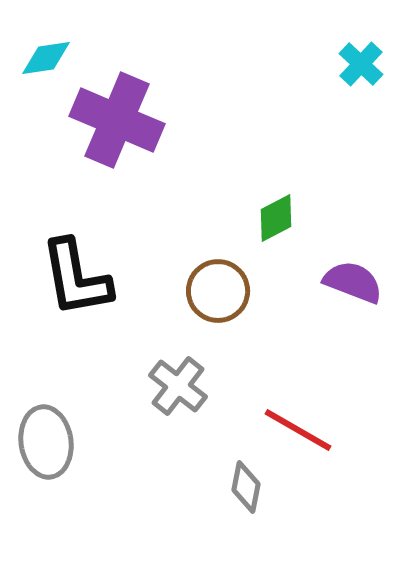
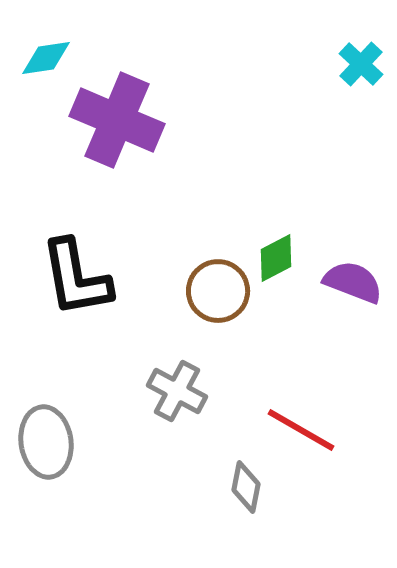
green diamond: moved 40 px down
gray cross: moved 1 px left, 5 px down; rotated 10 degrees counterclockwise
red line: moved 3 px right
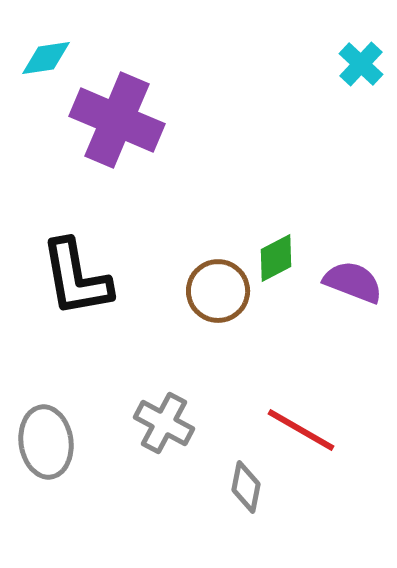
gray cross: moved 13 px left, 32 px down
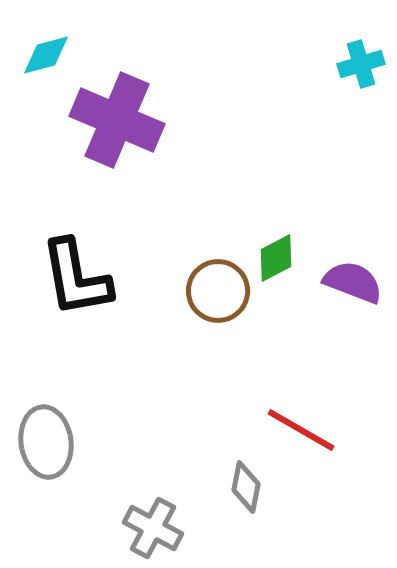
cyan diamond: moved 3 px up; rotated 6 degrees counterclockwise
cyan cross: rotated 30 degrees clockwise
gray cross: moved 11 px left, 105 px down
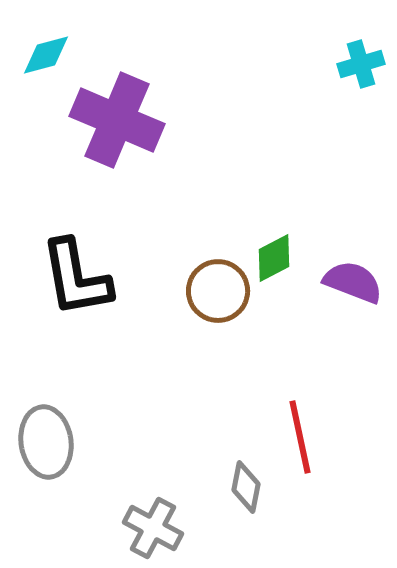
green diamond: moved 2 px left
red line: moved 1 px left, 7 px down; rotated 48 degrees clockwise
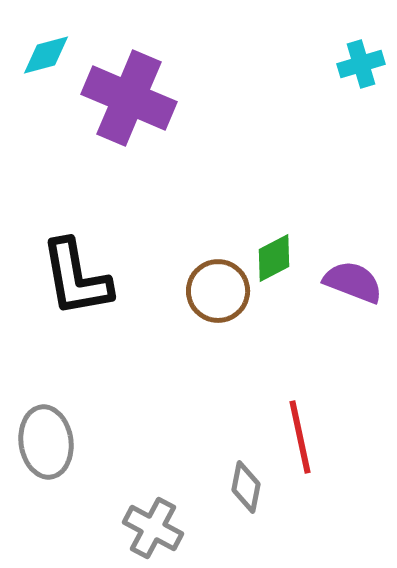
purple cross: moved 12 px right, 22 px up
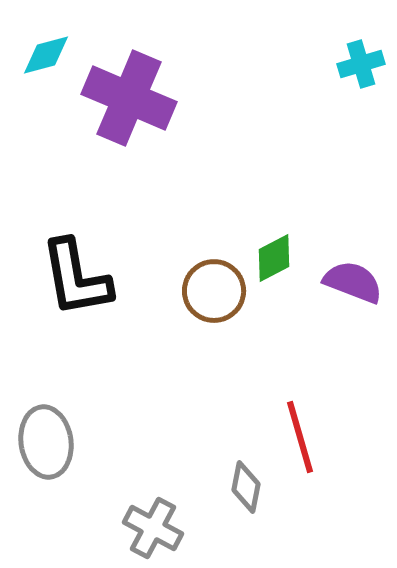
brown circle: moved 4 px left
red line: rotated 4 degrees counterclockwise
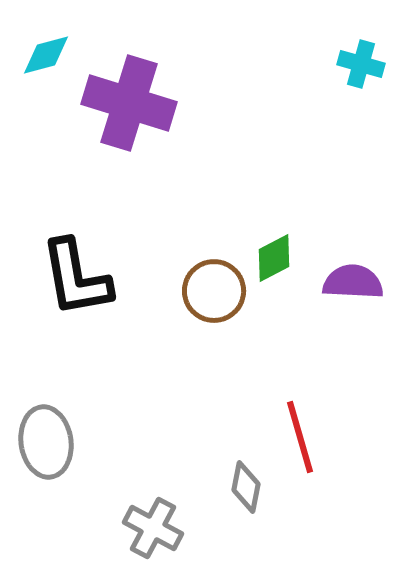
cyan cross: rotated 33 degrees clockwise
purple cross: moved 5 px down; rotated 6 degrees counterclockwise
purple semicircle: rotated 18 degrees counterclockwise
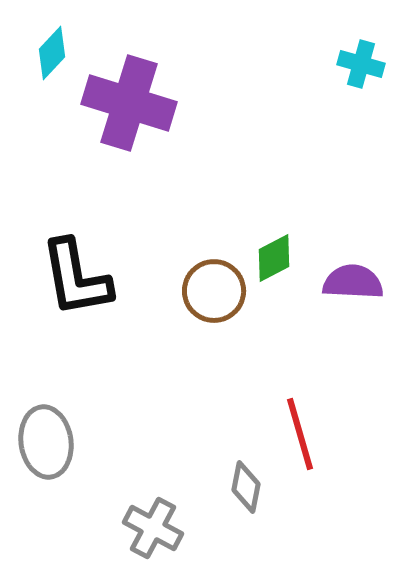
cyan diamond: moved 6 px right, 2 px up; rotated 32 degrees counterclockwise
red line: moved 3 px up
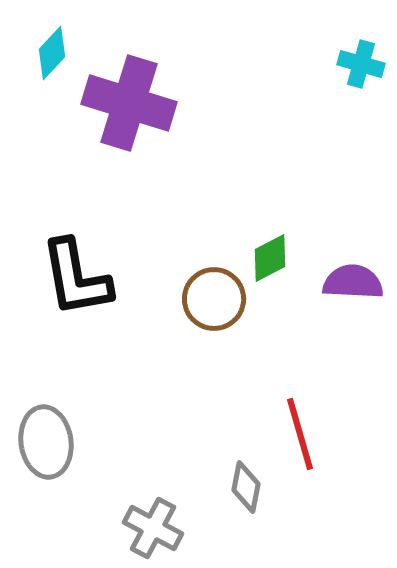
green diamond: moved 4 px left
brown circle: moved 8 px down
